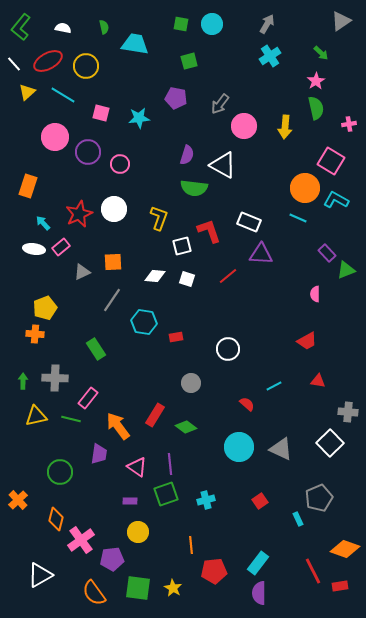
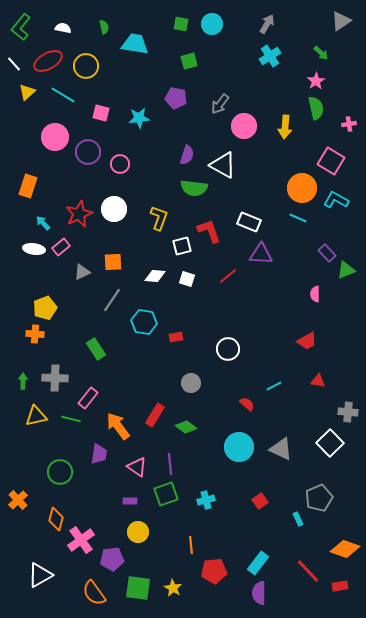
orange circle at (305, 188): moved 3 px left
red line at (313, 571): moved 5 px left; rotated 16 degrees counterclockwise
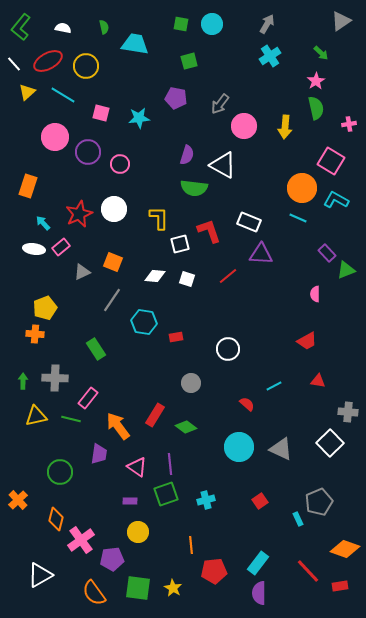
yellow L-shape at (159, 218): rotated 20 degrees counterclockwise
white square at (182, 246): moved 2 px left, 2 px up
orange square at (113, 262): rotated 24 degrees clockwise
gray pentagon at (319, 498): moved 4 px down
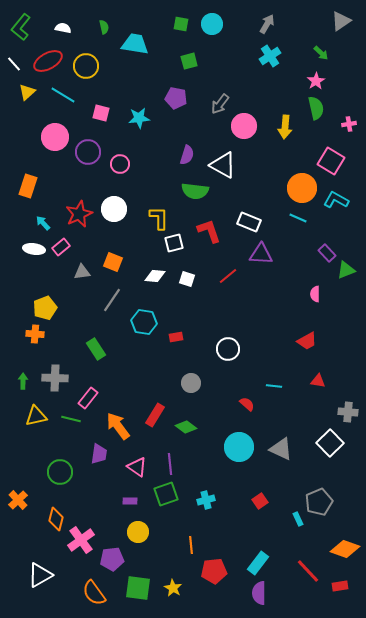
green semicircle at (194, 188): moved 1 px right, 3 px down
white square at (180, 244): moved 6 px left, 1 px up
gray triangle at (82, 272): rotated 18 degrees clockwise
cyan line at (274, 386): rotated 35 degrees clockwise
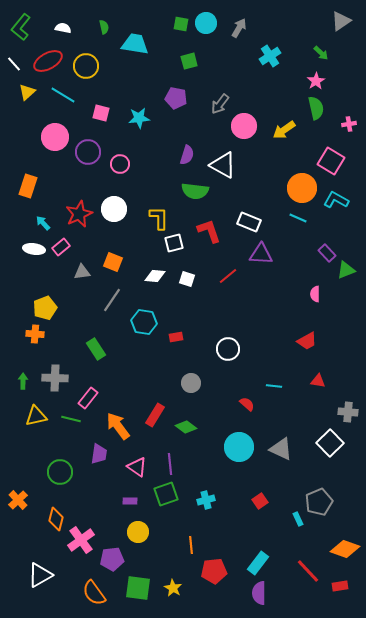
cyan circle at (212, 24): moved 6 px left, 1 px up
gray arrow at (267, 24): moved 28 px left, 4 px down
yellow arrow at (285, 127): moved 1 px left, 3 px down; rotated 50 degrees clockwise
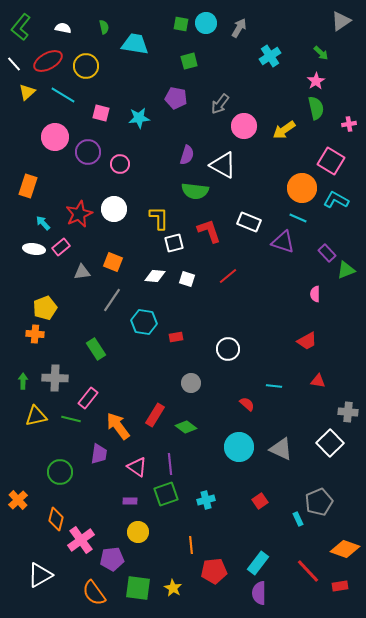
purple triangle at (261, 254): moved 22 px right, 12 px up; rotated 15 degrees clockwise
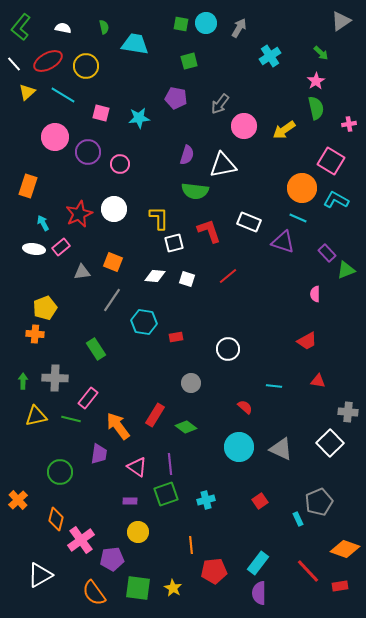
white triangle at (223, 165): rotated 40 degrees counterclockwise
cyan arrow at (43, 223): rotated 14 degrees clockwise
red semicircle at (247, 404): moved 2 px left, 3 px down
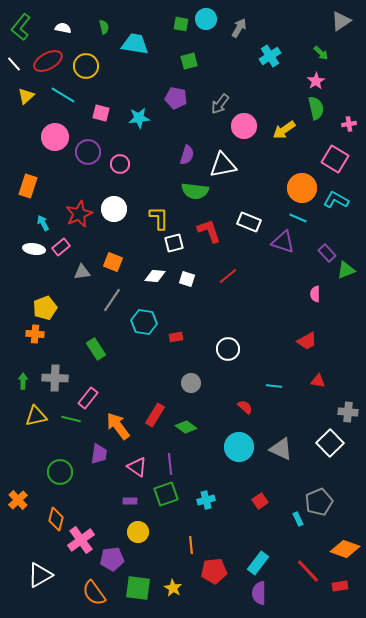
cyan circle at (206, 23): moved 4 px up
yellow triangle at (27, 92): moved 1 px left, 4 px down
pink square at (331, 161): moved 4 px right, 2 px up
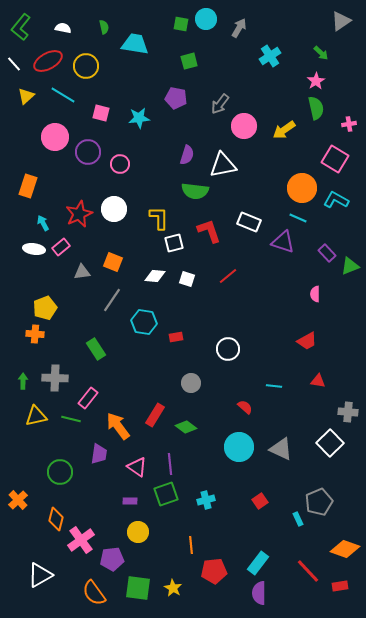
green triangle at (346, 270): moved 4 px right, 4 px up
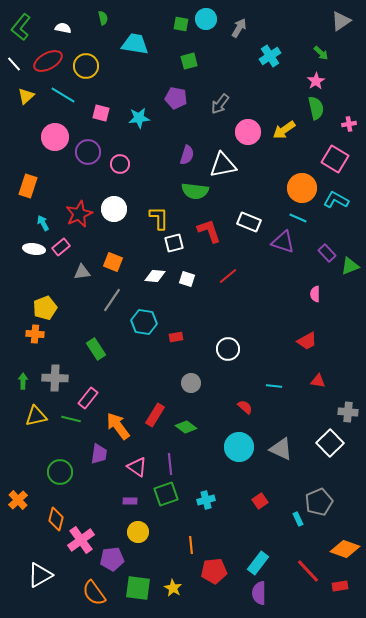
green semicircle at (104, 27): moved 1 px left, 9 px up
pink circle at (244, 126): moved 4 px right, 6 px down
